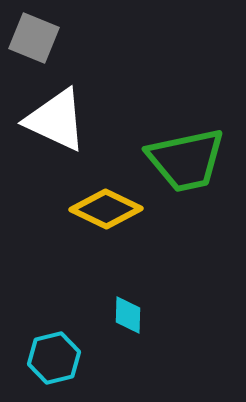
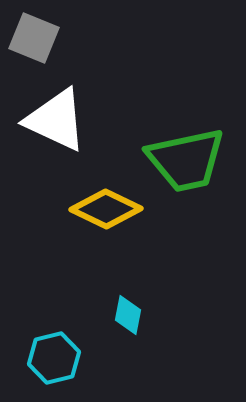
cyan diamond: rotated 9 degrees clockwise
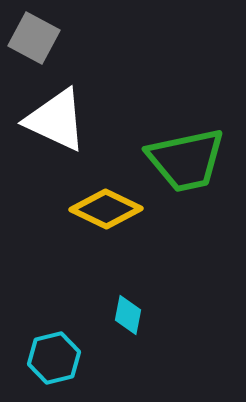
gray square: rotated 6 degrees clockwise
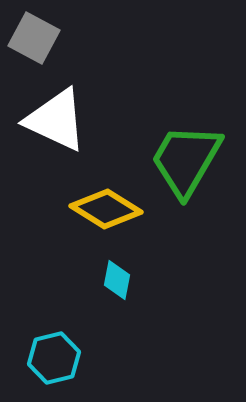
green trapezoid: rotated 132 degrees clockwise
yellow diamond: rotated 6 degrees clockwise
cyan diamond: moved 11 px left, 35 px up
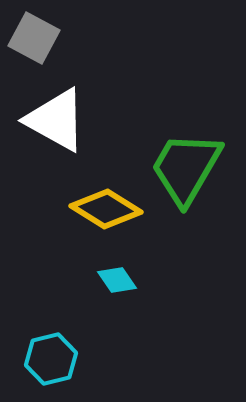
white triangle: rotated 4 degrees clockwise
green trapezoid: moved 8 px down
cyan diamond: rotated 45 degrees counterclockwise
cyan hexagon: moved 3 px left, 1 px down
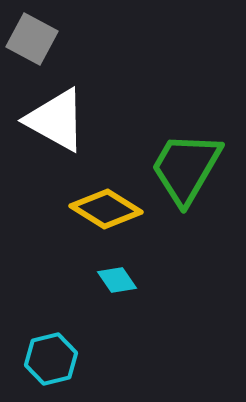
gray square: moved 2 px left, 1 px down
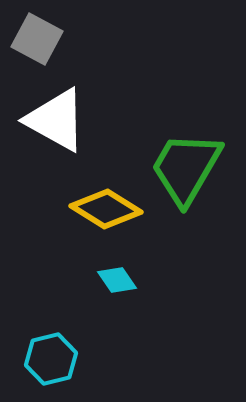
gray square: moved 5 px right
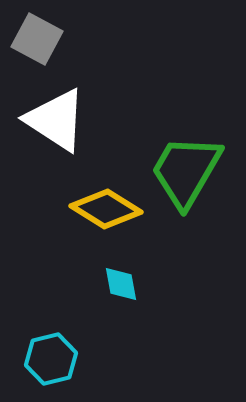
white triangle: rotated 4 degrees clockwise
green trapezoid: moved 3 px down
cyan diamond: moved 4 px right, 4 px down; rotated 24 degrees clockwise
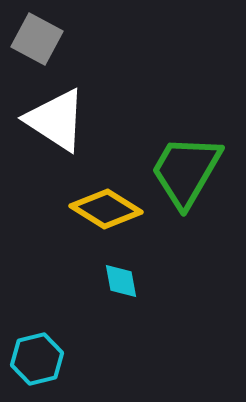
cyan diamond: moved 3 px up
cyan hexagon: moved 14 px left
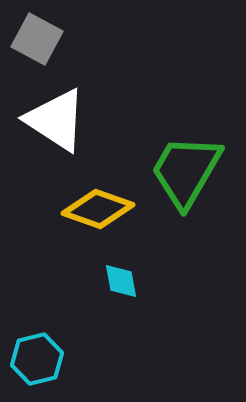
yellow diamond: moved 8 px left; rotated 12 degrees counterclockwise
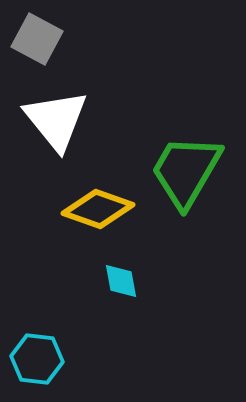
white triangle: rotated 18 degrees clockwise
cyan hexagon: rotated 21 degrees clockwise
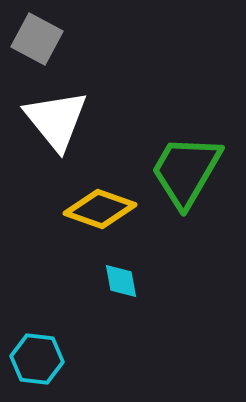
yellow diamond: moved 2 px right
